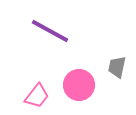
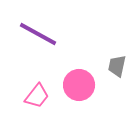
purple line: moved 12 px left, 3 px down
gray trapezoid: moved 1 px up
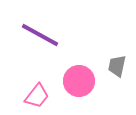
purple line: moved 2 px right, 1 px down
pink circle: moved 4 px up
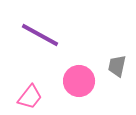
pink trapezoid: moved 7 px left, 1 px down
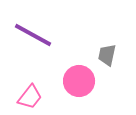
purple line: moved 7 px left
gray trapezoid: moved 10 px left, 11 px up
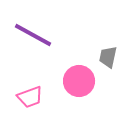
gray trapezoid: moved 1 px right, 2 px down
pink trapezoid: rotated 32 degrees clockwise
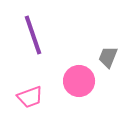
purple line: rotated 42 degrees clockwise
gray trapezoid: rotated 10 degrees clockwise
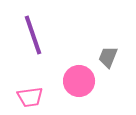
pink trapezoid: rotated 12 degrees clockwise
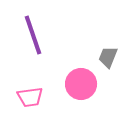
pink circle: moved 2 px right, 3 px down
